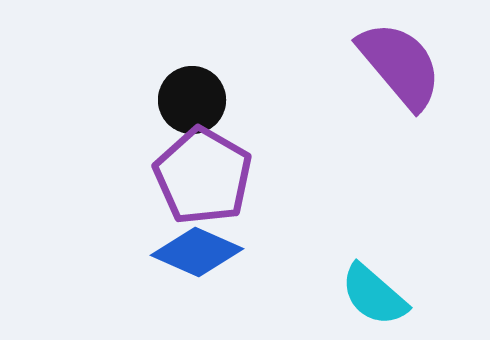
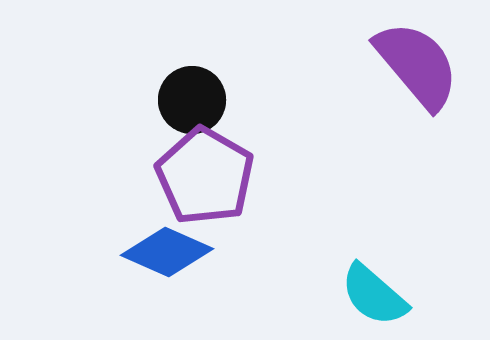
purple semicircle: moved 17 px right
purple pentagon: moved 2 px right
blue diamond: moved 30 px left
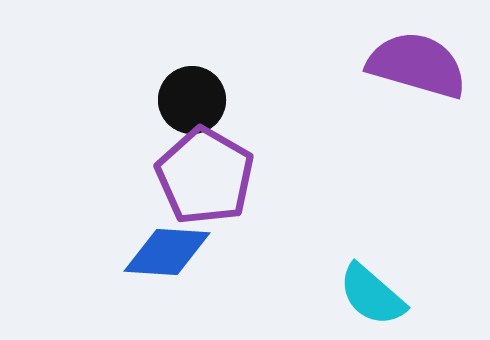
purple semicircle: rotated 34 degrees counterclockwise
blue diamond: rotated 20 degrees counterclockwise
cyan semicircle: moved 2 px left
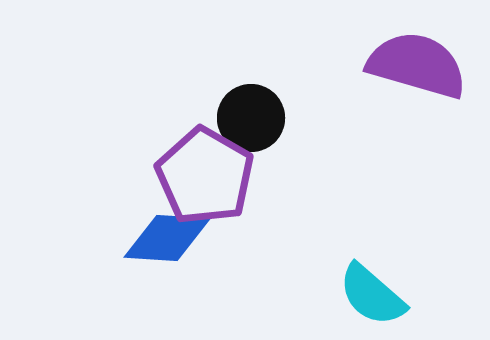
black circle: moved 59 px right, 18 px down
blue diamond: moved 14 px up
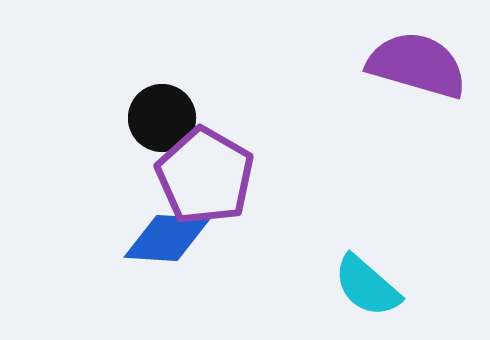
black circle: moved 89 px left
cyan semicircle: moved 5 px left, 9 px up
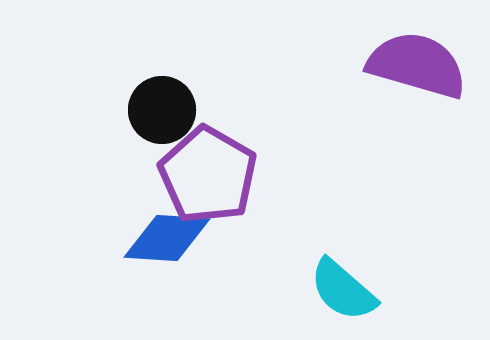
black circle: moved 8 px up
purple pentagon: moved 3 px right, 1 px up
cyan semicircle: moved 24 px left, 4 px down
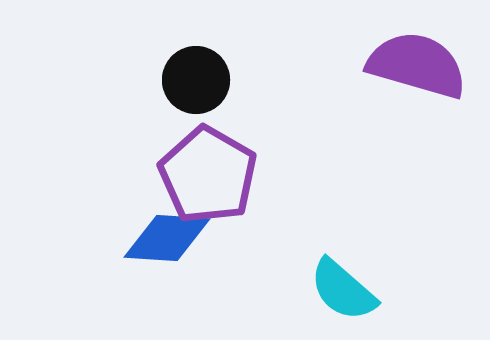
black circle: moved 34 px right, 30 px up
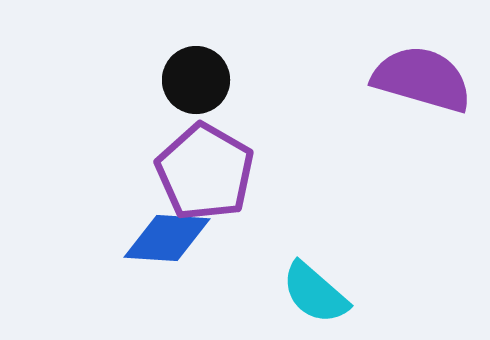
purple semicircle: moved 5 px right, 14 px down
purple pentagon: moved 3 px left, 3 px up
cyan semicircle: moved 28 px left, 3 px down
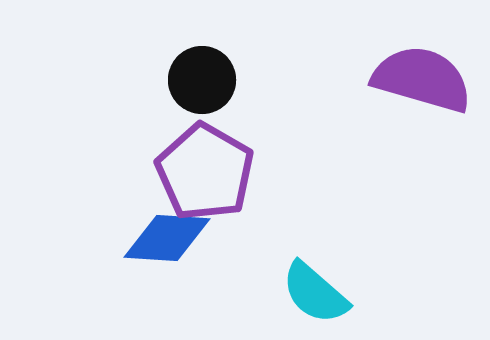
black circle: moved 6 px right
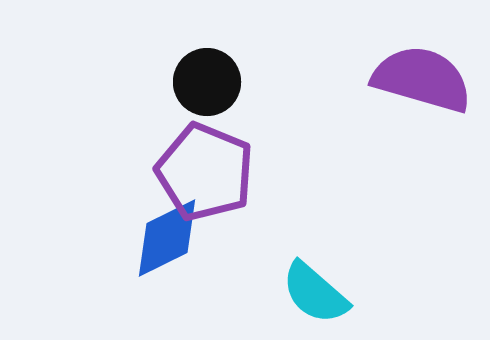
black circle: moved 5 px right, 2 px down
purple pentagon: rotated 8 degrees counterclockwise
blue diamond: rotated 30 degrees counterclockwise
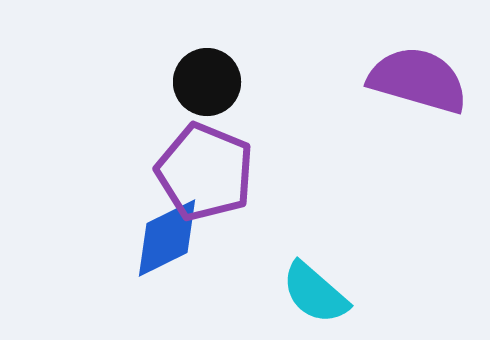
purple semicircle: moved 4 px left, 1 px down
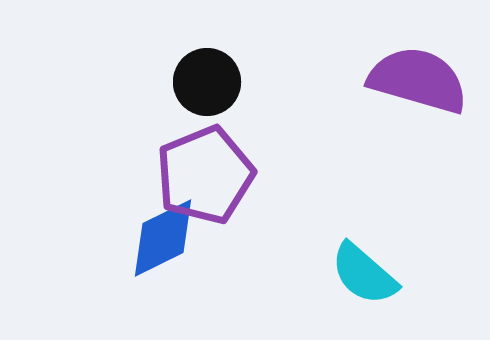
purple pentagon: moved 3 px down; rotated 28 degrees clockwise
blue diamond: moved 4 px left
cyan semicircle: moved 49 px right, 19 px up
